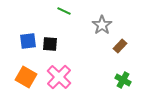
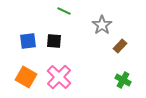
black square: moved 4 px right, 3 px up
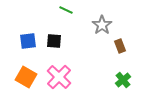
green line: moved 2 px right, 1 px up
brown rectangle: rotated 64 degrees counterclockwise
green cross: rotated 21 degrees clockwise
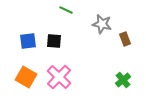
gray star: moved 1 px up; rotated 24 degrees counterclockwise
brown rectangle: moved 5 px right, 7 px up
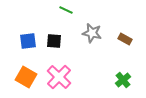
gray star: moved 10 px left, 9 px down
brown rectangle: rotated 40 degrees counterclockwise
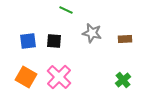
brown rectangle: rotated 32 degrees counterclockwise
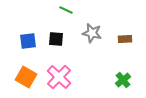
black square: moved 2 px right, 2 px up
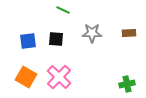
green line: moved 3 px left
gray star: rotated 12 degrees counterclockwise
brown rectangle: moved 4 px right, 6 px up
green cross: moved 4 px right, 4 px down; rotated 28 degrees clockwise
